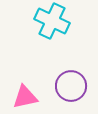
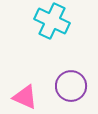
pink triangle: rotated 36 degrees clockwise
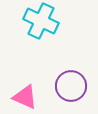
cyan cross: moved 11 px left
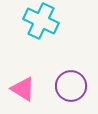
pink triangle: moved 2 px left, 8 px up; rotated 8 degrees clockwise
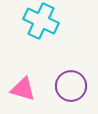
pink triangle: rotated 16 degrees counterclockwise
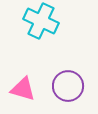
purple circle: moved 3 px left
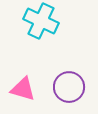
purple circle: moved 1 px right, 1 px down
